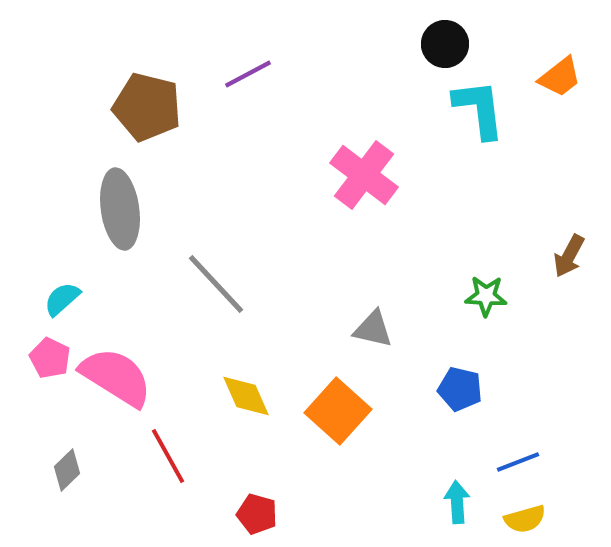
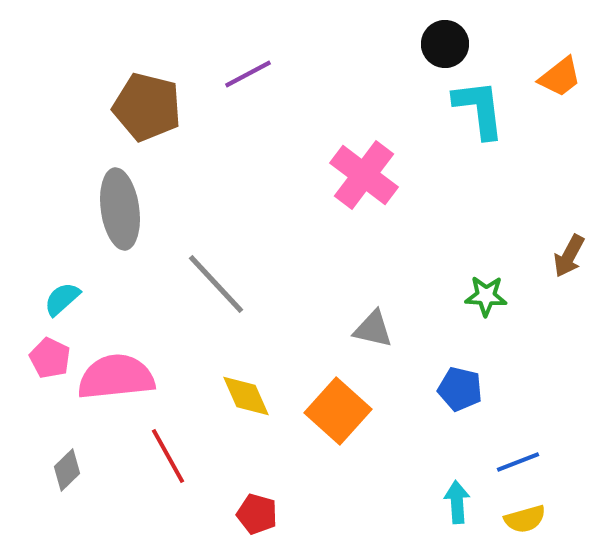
pink semicircle: rotated 38 degrees counterclockwise
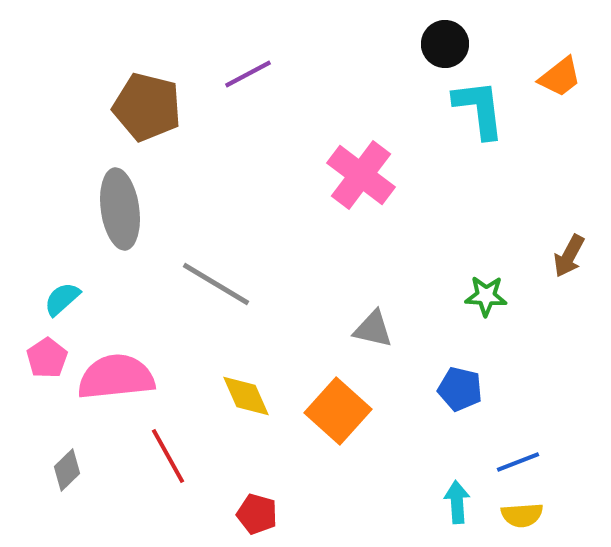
pink cross: moved 3 px left
gray line: rotated 16 degrees counterclockwise
pink pentagon: moved 3 px left; rotated 12 degrees clockwise
yellow semicircle: moved 3 px left, 4 px up; rotated 12 degrees clockwise
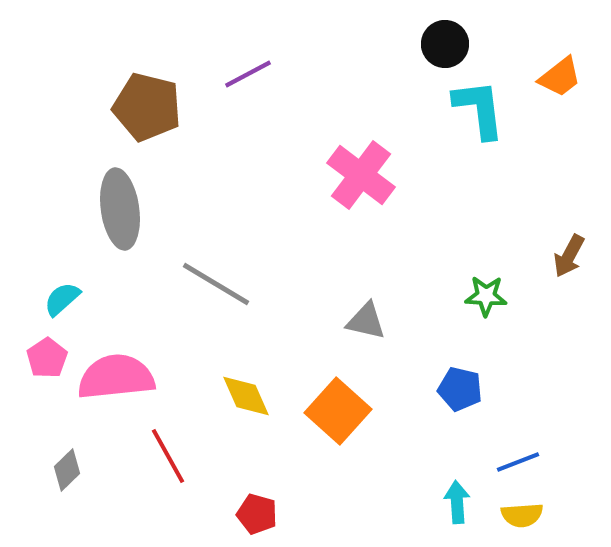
gray triangle: moved 7 px left, 8 px up
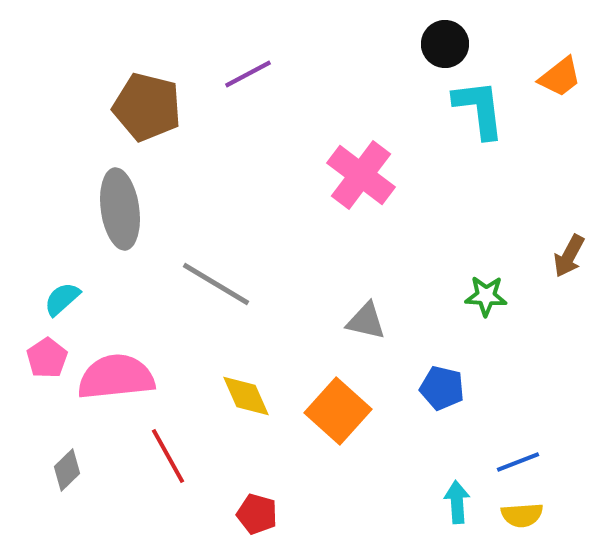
blue pentagon: moved 18 px left, 1 px up
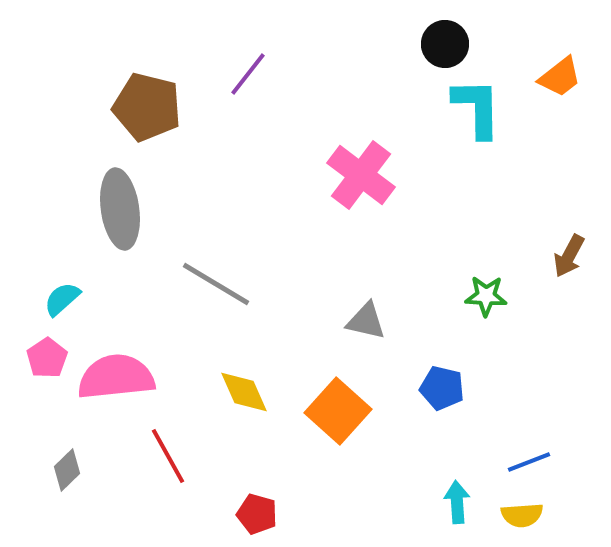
purple line: rotated 24 degrees counterclockwise
cyan L-shape: moved 2 px left, 1 px up; rotated 6 degrees clockwise
yellow diamond: moved 2 px left, 4 px up
blue line: moved 11 px right
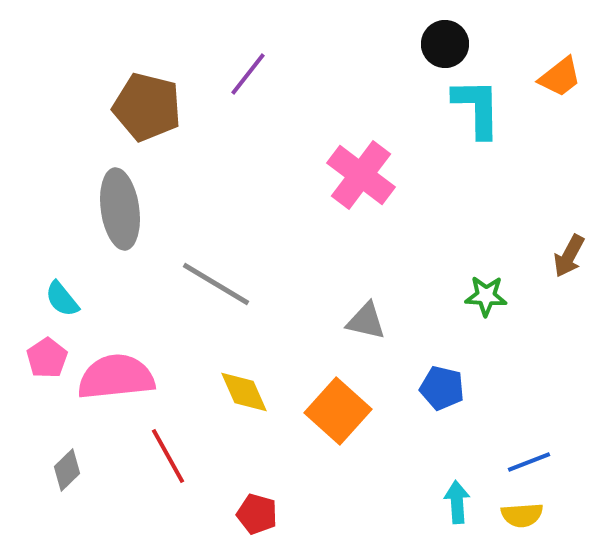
cyan semicircle: rotated 87 degrees counterclockwise
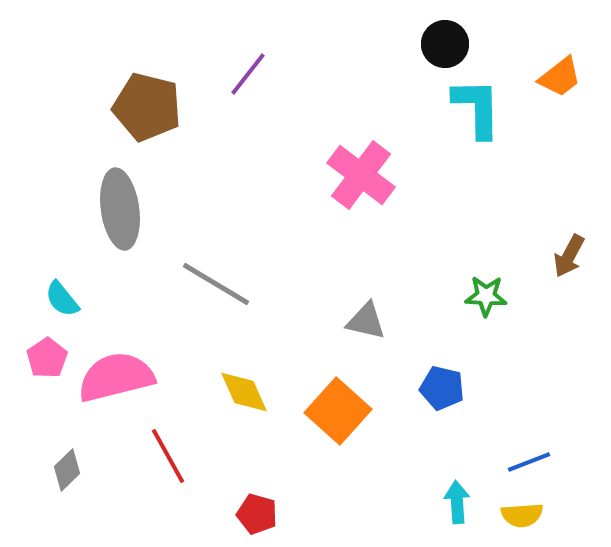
pink semicircle: rotated 8 degrees counterclockwise
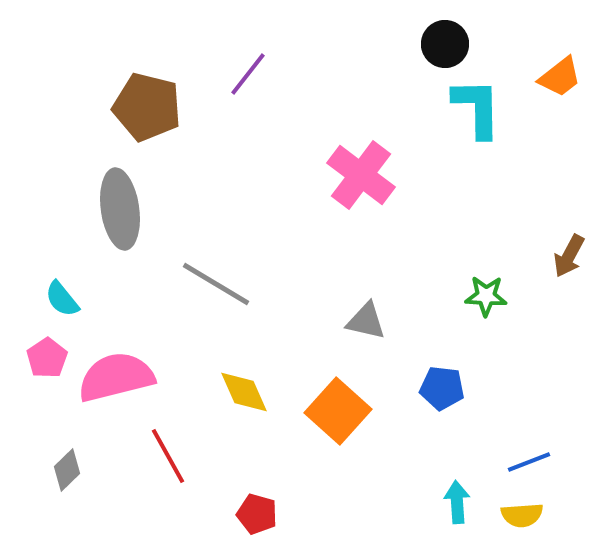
blue pentagon: rotated 6 degrees counterclockwise
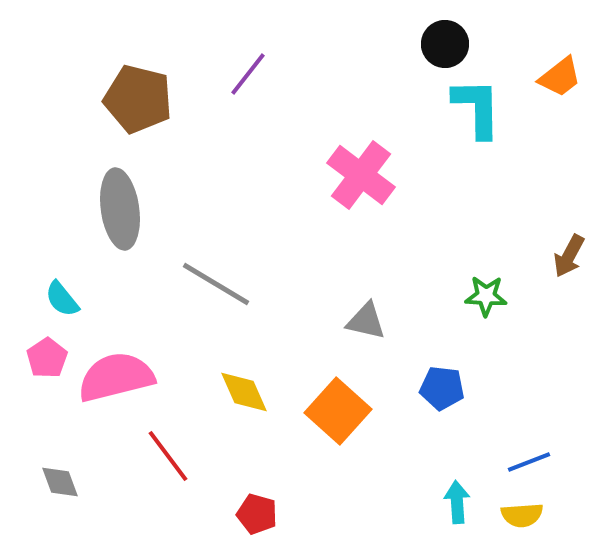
brown pentagon: moved 9 px left, 8 px up
red line: rotated 8 degrees counterclockwise
gray diamond: moved 7 px left, 12 px down; rotated 66 degrees counterclockwise
